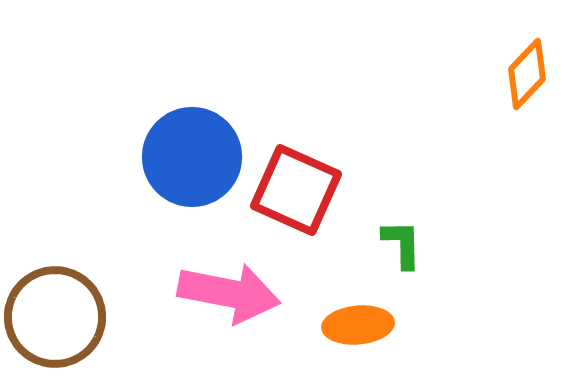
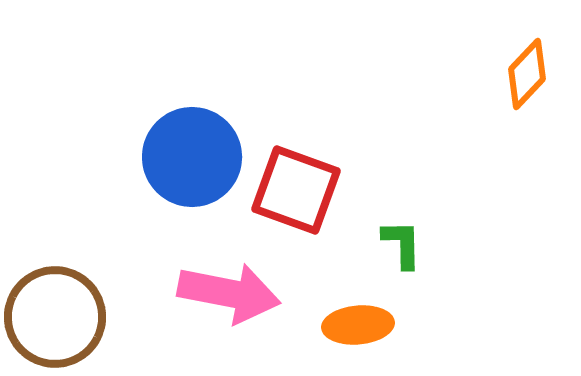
red square: rotated 4 degrees counterclockwise
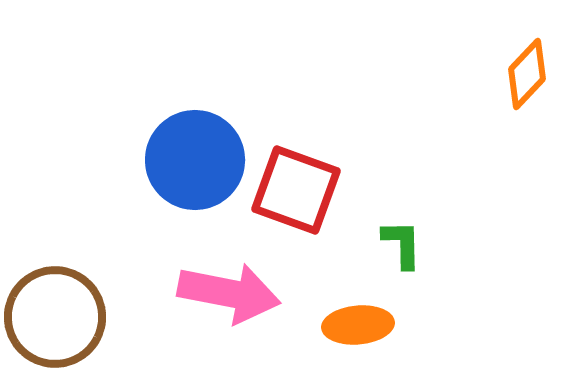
blue circle: moved 3 px right, 3 px down
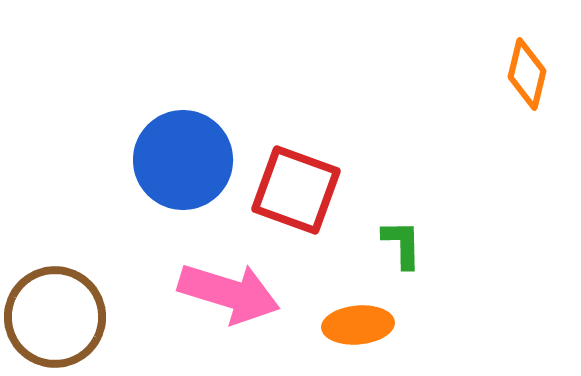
orange diamond: rotated 30 degrees counterclockwise
blue circle: moved 12 px left
pink arrow: rotated 6 degrees clockwise
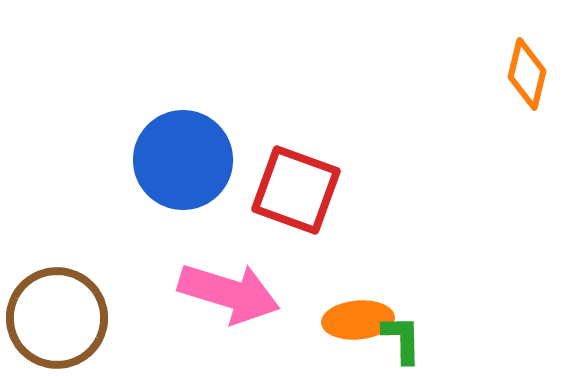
green L-shape: moved 95 px down
brown circle: moved 2 px right, 1 px down
orange ellipse: moved 5 px up
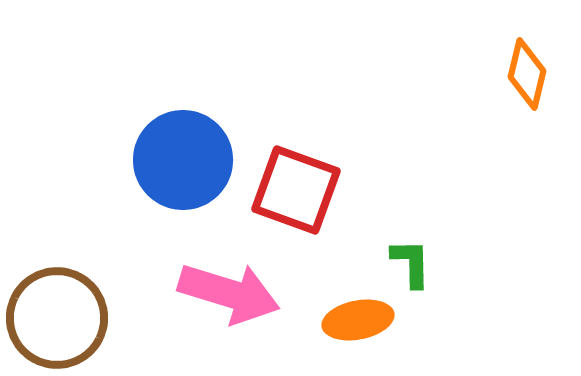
orange ellipse: rotated 6 degrees counterclockwise
green L-shape: moved 9 px right, 76 px up
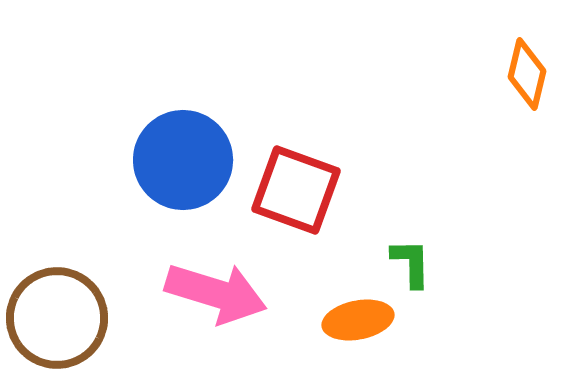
pink arrow: moved 13 px left
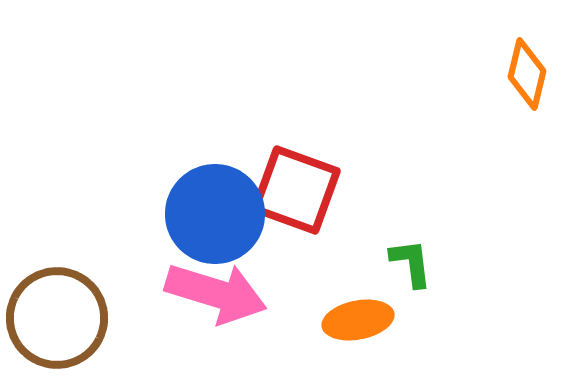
blue circle: moved 32 px right, 54 px down
green L-shape: rotated 6 degrees counterclockwise
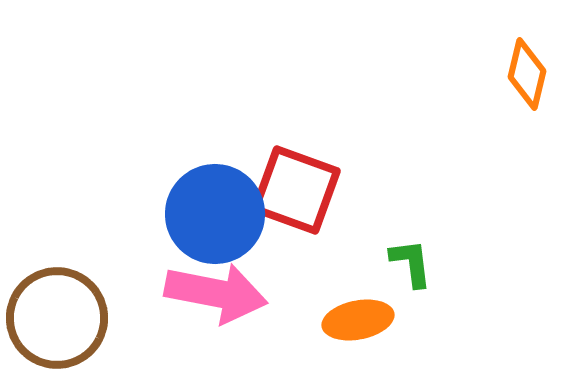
pink arrow: rotated 6 degrees counterclockwise
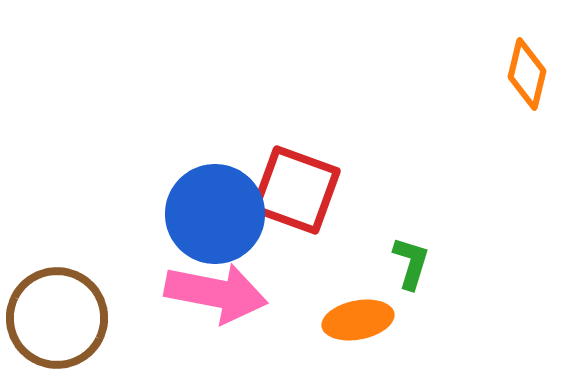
green L-shape: rotated 24 degrees clockwise
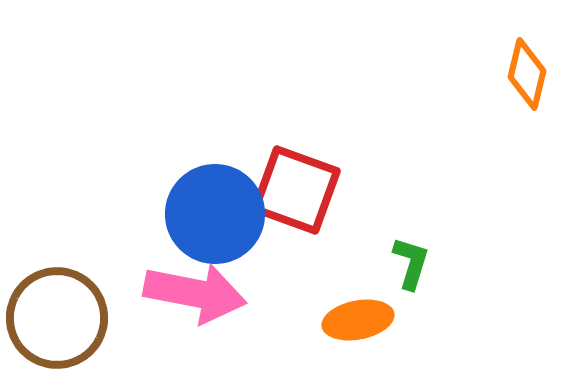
pink arrow: moved 21 px left
